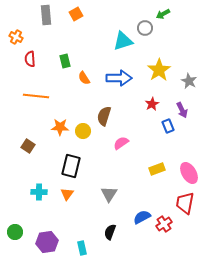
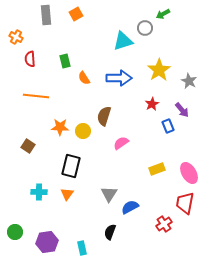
purple arrow: rotated 14 degrees counterclockwise
blue semicircle: moved 12 px left, 10 px up
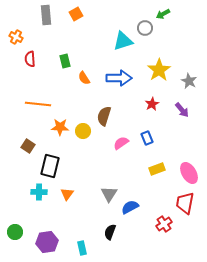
orange line: moved 2 px right, 8 px down
blue rectangle: moved 21 px left, 12 px down
black rectangle: moved 21 px left
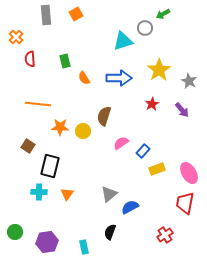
orange cross: rotated 16 degrees clockwise
blue rectangle: moved 4 px left, 13 px down; rotated 64 degrees clockwise
gray triangle: rotated 18 degrees clockwise
red cross: moved 1 px right, 11 px down
cyan rectangle: moved 2 px right, 1 px up
